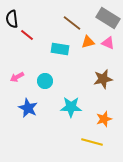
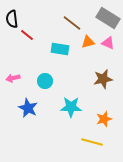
pink arrow: moved 4 px left, 1 px down; rotated 16 degrees clockwise
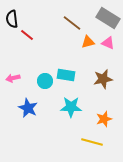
cyan rectangle: moved 6 px right, 26 px down
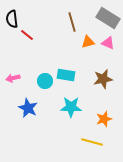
brown line: moved 1 px up; rotated 36 degrees clockwise
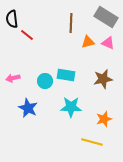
gray rectangle: moved 2 px left, 1 px up
brown line: moved 1 px left, 1 px down; rotated 18 degrees clockwise
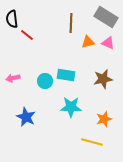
blue star: moved 2 px left, 9 px down
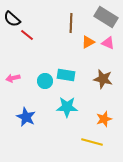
black semicircle: rotated 42 degrees counterclockwise
orange triangle: rotated 16 degrees counterclockwise
brown star: rotated 24 degrees clockwise
cyan star: moved 4 px left
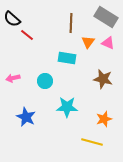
orange triangle: rotated 24 degrees counterclockwise
cyan rectangle: moved 1 px right, 17 px up
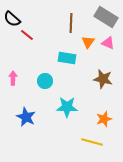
pink arrow: rotated 104 degrees clockwise
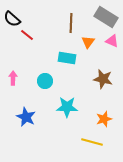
pink triangle: moved 4 px right, 2 px up
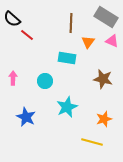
cyan star: rotated 25 degrees counterclockwise
